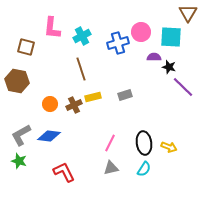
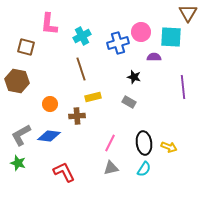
pink L-shape: moved 3 px left, 4 px up
black star: moved 35 px left, 10 px down
purple line: rotated 40 degrees clockwise
gray rectangle: moved 4 px right, 7 px down; rotated 48 degrees clockwise
brown cross: moved 3 px right, 11 px down; rotated 21 degrees clockwise
green star: moved 1 px left, 2 px down
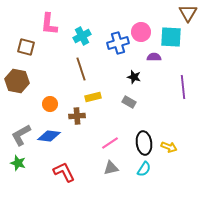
pink line: rotated 30 degrees clockwise
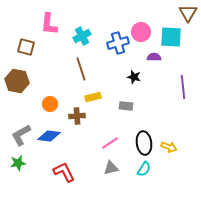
gray rectangle: moved 3 px left, 4 px down; rotated 24 degrees counterclockwise
green star: rotated 28 degrees counterclockwise
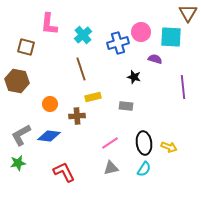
cyan cross: moved 1 px right, 1 px up; rotated 12 degrees counterclockwise
purple semicircle: moved 1 px right, 2 px down; rotated 16 degrees clockwise
